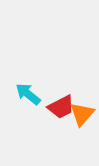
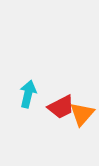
cyan arrow: rotated 64 degrees clockwise
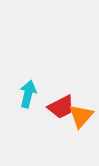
orange triangle: moved 1 px left, 2 px down
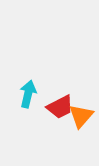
red trapezoid: moved 1 px left
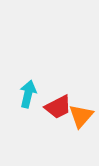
red trapezoid: moved 2 px left
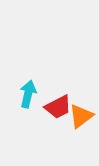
orange triangle: rotated 12 degrees clockwise
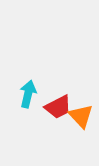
orange triangle: rotated 36 degrees counterclockwise
